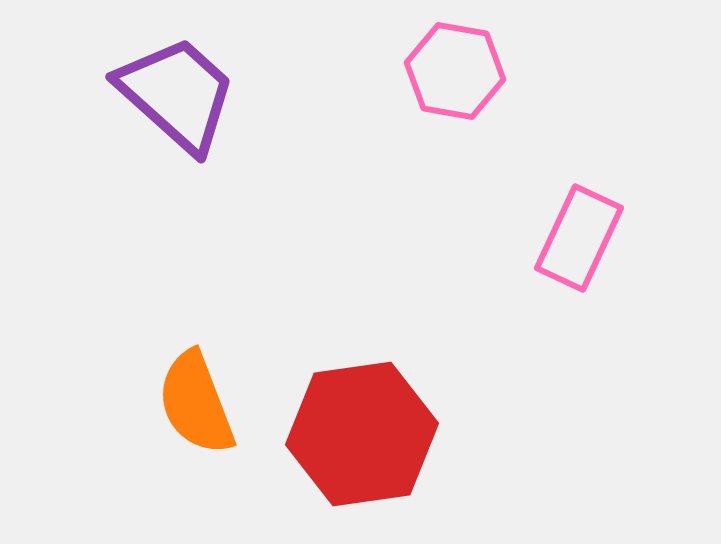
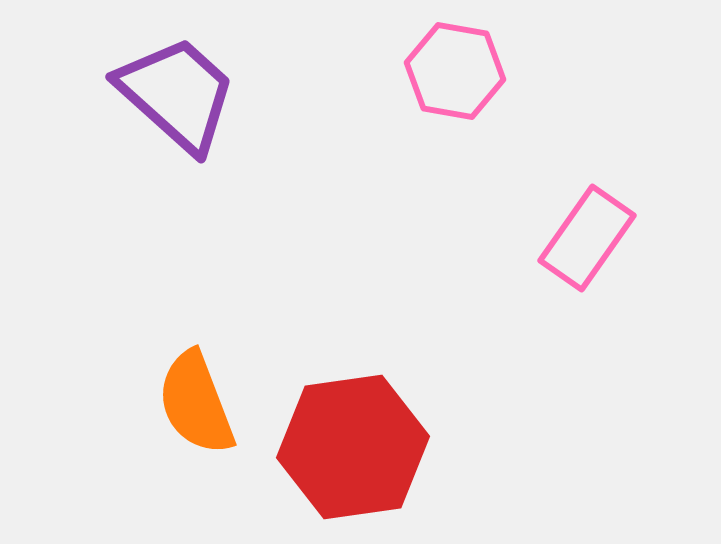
pink rectangle: moved 8 px right; rotated 10 degrees clockwise
red hexagon: moved 9 px left, 13 px down
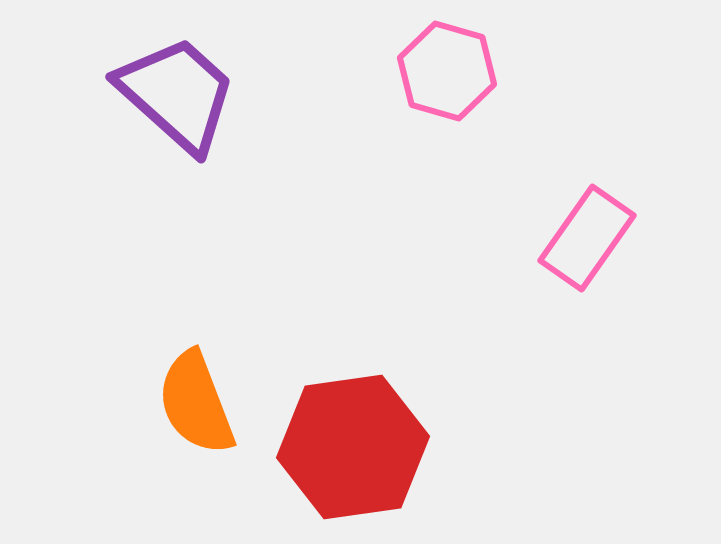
pink hexagon: moved 8 px left; rotated 6 degrees clockwise
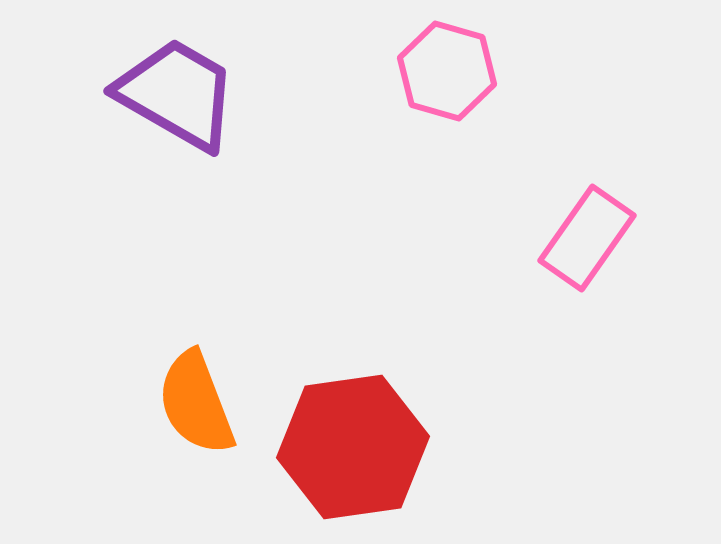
purple trapezoid: rotated 12 degrees counterclockwise
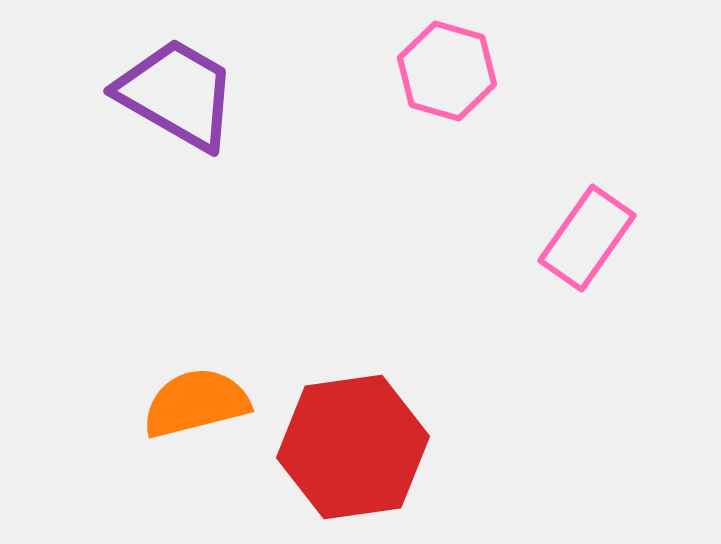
orange semicircle: rotated 97 degrees clockwise
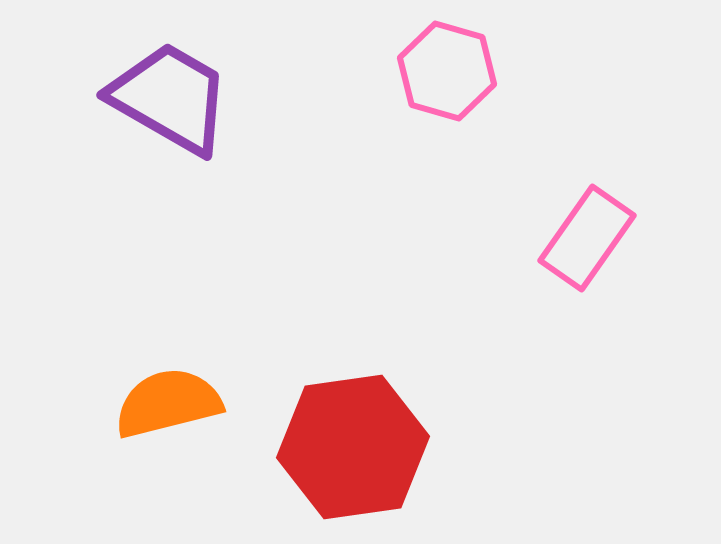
purple trapezoid: moved 7 px left, 4 px down
orange semicircle: moved 28 px left
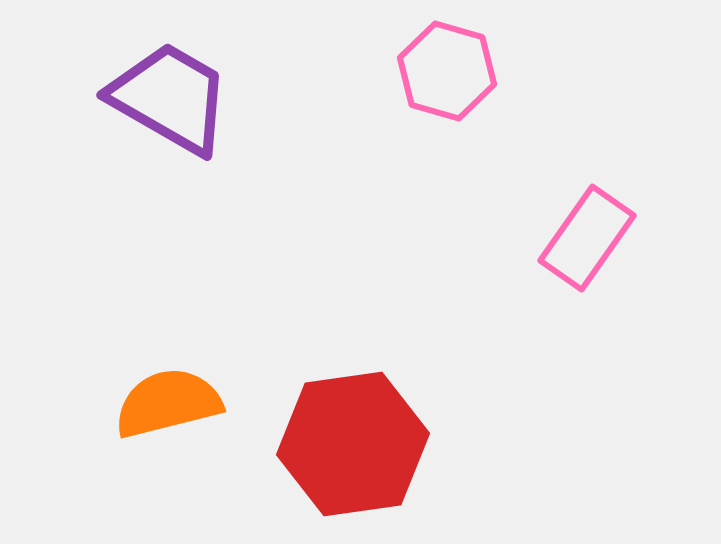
red hexagon: moved 3 px up
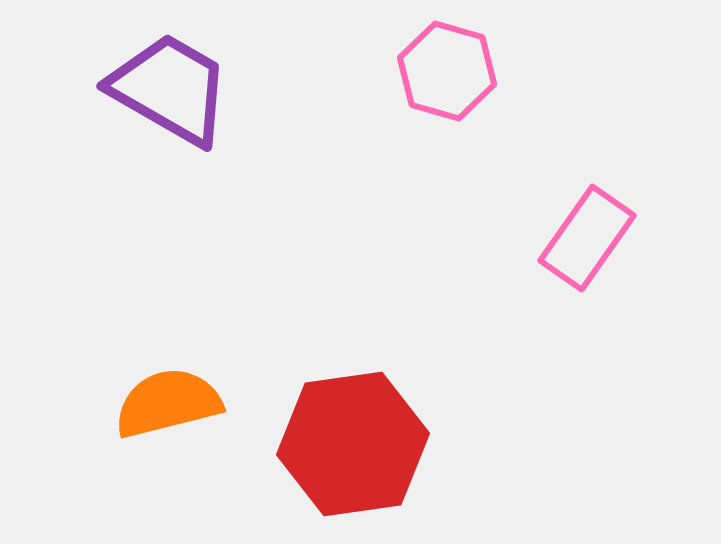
purple trapezoid: moved 9 px up
